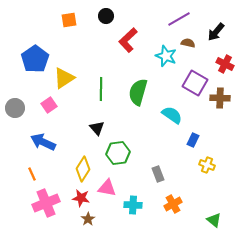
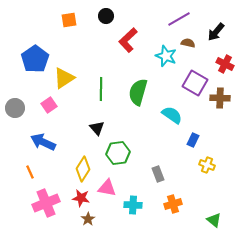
orange line: moved 2 px left, 2 px up
orange cross: rotated 12 degrees clockwise
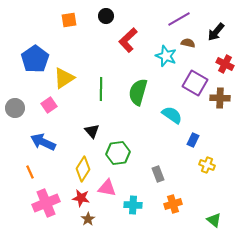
black triangle: moved 5 px left, 3 px down
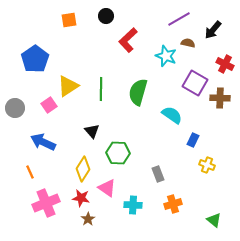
black arrow: moved 3 px left, 2 px up
yellow triangle: moved 4 px right, 8 px down
green hexagon: rotated 10 degrees clockwise
pink triangle: rotated 24 degrees clockwise
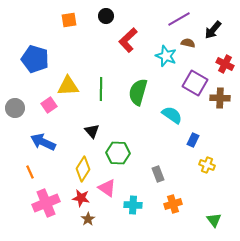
blue pentagon: rotated 20 degrees counterclockwise
yellow triangle: rotated 30 degrees clockwise
green triangle: rotated 14 degrees clockwise
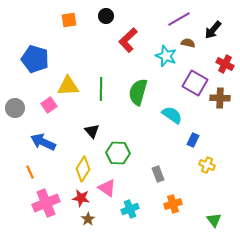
cyan cross: moved 3 px left, 4 px down; rotated 24 degrees counterclockwise
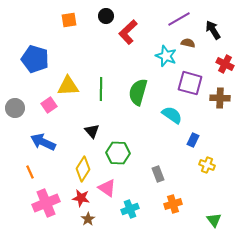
black arrow: rotated 108 degrees clockwise
red L-shape: moved 8 px up
purple square: moved 5 px left; rotated 15 degrees counterclockwise
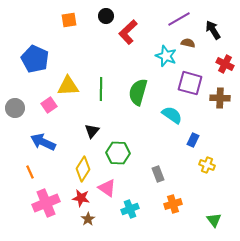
blue pentagon: rotated 8 degrees clockwise
black triangle: rotated 21 degrees clockwise
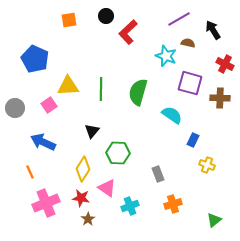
cyan cross: moved 3 px up
green triangle: rotated 28 degrees clockwise
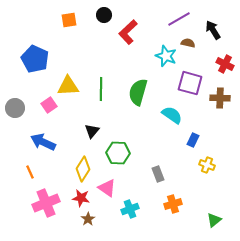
black circle: moved 2 px left, 1 px up
cyan cross: moved 3 px down
